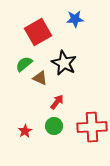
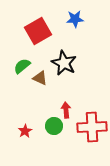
red square: moved 1 px up
green semicircle: moved 2 px left, 2 px down
red arrow: moved 9 px right, 8 px down; rotated 42 degrees counterclockwise
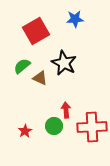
red square: moved 2 px left
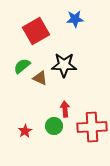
black star: moved 2 px down; rotated 25 degrees counterclockwise
red arrow: moved 1 px left, 1 px up
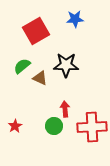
black star: moved 2 px right
red star: moved 10 px left, 5 px up
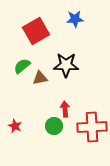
brown triangle: rotated 35 degrees counterclockwise
red star: rotated 16 degrees counterclockwise
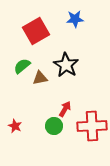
black star: rotated 30 degrees clockwise
red arrow: rotated 35 degrees clockwise
red cross: moved 1 px up
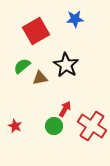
red cross: rotated 36 degrees clockwise
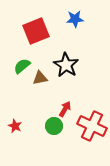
red square: rotated 8 degrees clockwise
red cross: rotated 8 degrees counterclockwise
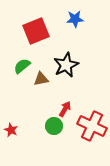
black star: rotated 15 degrees clockwise
brown triangle: moved 1 px right, 1 px down
red star: moved 4 px left, 4 px down
